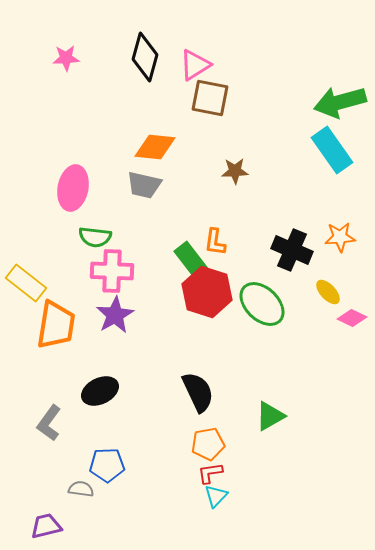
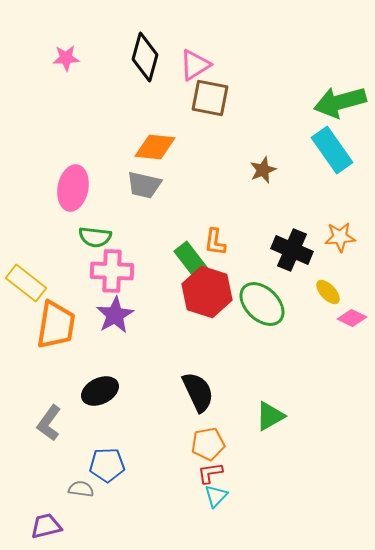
brown star: moved 28 px right, 1 px up; rotated 20 degrees counterclockwise
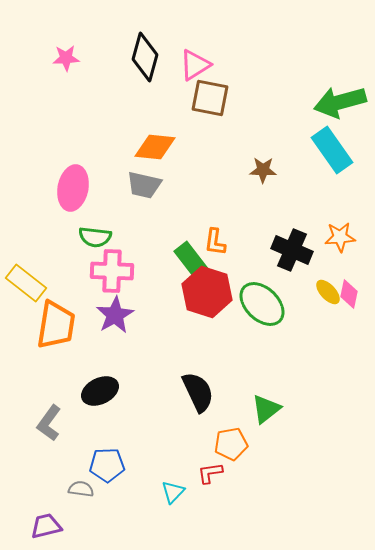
brown star: rotated 24 degrees clockwise
pink diamond: moved 3 px left, 24 px up; rotated 76 degrees clockwise
green triangle: moved 4 px left, 7 px up; rotated 8 degrees counterclockwise
orange pentagon: moved 23 px right
cyan triangle: moved 43 px left, 4 px up
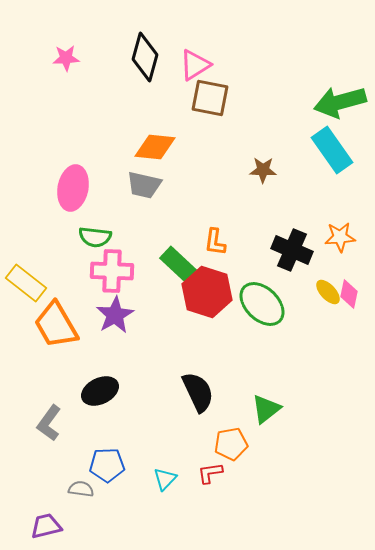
green rectangle: moved 13 px left, 4 px down; rotated 9 degrees counterclockwise
orange trapezoid: rotated 141 degrees clockwise
cyan triangle: moved 8 px left, 13 px up
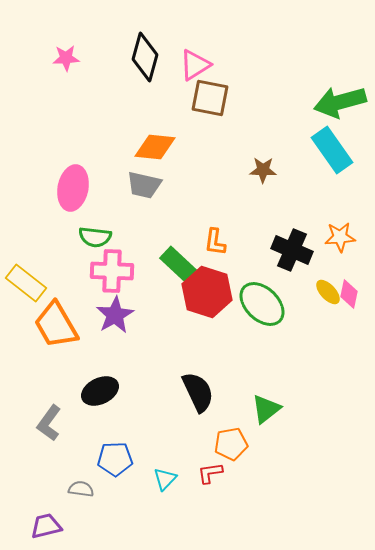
blue pentagon: moved 8 px right, 6 px up
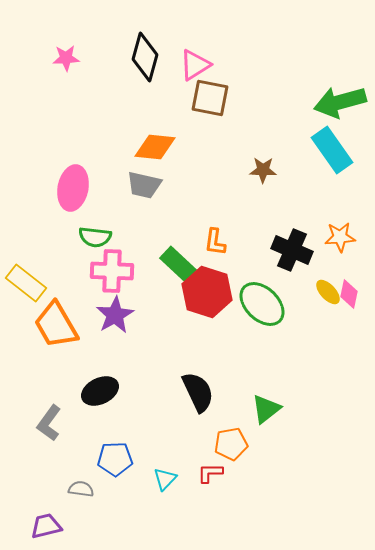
red L-shape: rotated 8 degrees clockwise
